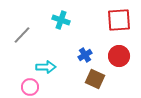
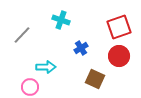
red square: moved 7 px down; rotated 15 degrees counterclockwise
blue cross: moved 4 px left, 7 px up
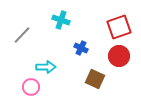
blue cross: rotated 32 degrees counterclockwise
pink circle: moved 1 px right
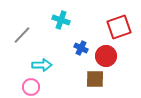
red circle: moved 13 px left
cyan arrow: moved 4 px left, 2 px up
brown square: rotated 24 degrees counterclockwise
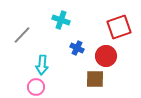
blue cross: moved 4 px left
cyan arrow: rotated 96 degrees clockwise
pink circle: moved 5 px right
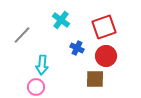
cyan cross: rotated 18 degrees clockwise
red square: moved 15 px left
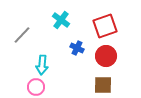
red square: moved 1 px right, 1 px up
brown square: moved 8 px right, 6 px down
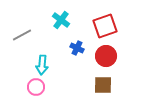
gray line: rotated 18 degrees clockwise
